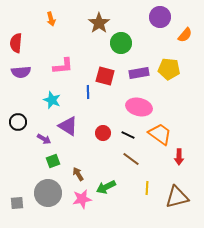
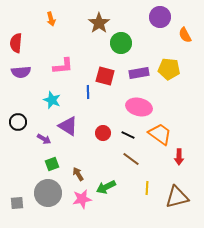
orange semicircle: rotated 112 degrees clockwise
green square: moved 1 px left, 3 px down
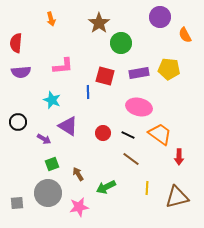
pink star: moved 3 px left, 8 px down
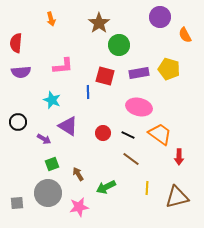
green circle: moved 2 px left, 2 px down
yellow pentagon: rotated 10 degrees clockwise
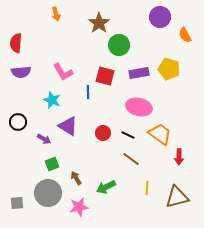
orange arrow: moved 5 px right, 5 px up
pink L-shape: moved 6 px down; rotated 65 degrees clockwise
brown arrow: moved 2 px left, 4 px down
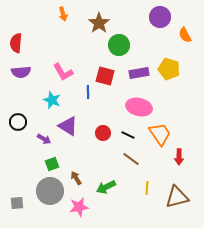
orange arrow: moved 7 px right
orange trapezoid: rotated 20 degrees clockwise
gray circle: moved 2 px right, 2 px up
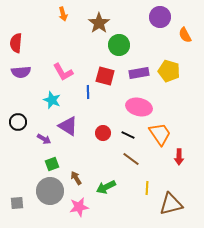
yellow pentagon: moved 2 px down
brown triangle: moved 6 px left, 7 px down
